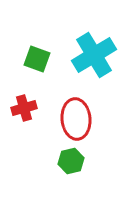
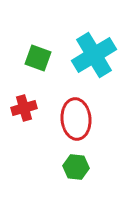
green square: moved 1 px right, 1 px up
green hexagon: moved 5 px right, 6 px down; rotated 20 degrees clockwise
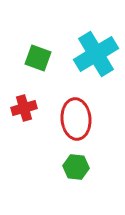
cyan cross: moved 2 px right, 1 px up
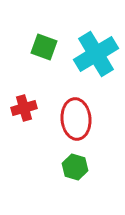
green square: moved 6 px right, 11 px up
green hexagon: moved 1 px left; rotated 10 degrees clockwise
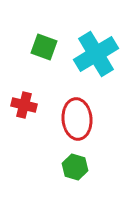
red cross: moved 3 px up; rotated 30 degrees clockwise
red ellipse: moved 1 px right
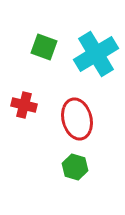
red ellipse: rotated 9 degrees counterclockwise
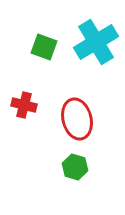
cyan cross: moved 12 px up
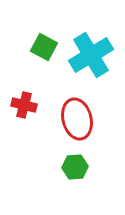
cyan cross: moved 5 px left, 13 px down
green square: rotated 8 degrees clockwise
green hexagon: rotated 20 degrees counterclockwise
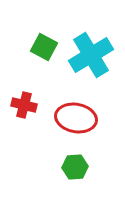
red ellipse: moved 1 px left, 1 px up; rotated 66 degrees counterclockwise
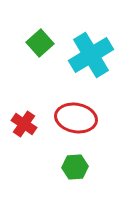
green square: moved 4 px left, 4 px up; rotated 20 degrees clockwise
red cross: moved 19 px down; rotated 20 degrees clockwise
